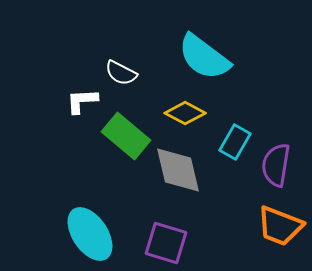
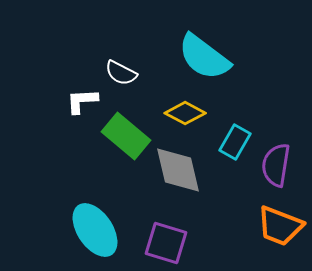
cyan ellipse: moved 5 px right, 4 px up
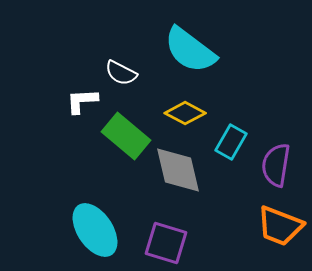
cyan semicircle: moved 14 px left, 7 px up
cyan rectangle: moved 4 px left
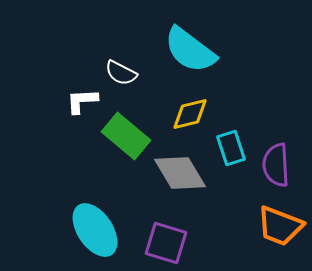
yellow diamond: moved 5 px right, 1 px down; rotated 42 degrees counterclockwise
cyan rectangle: moved 6 px down; rotated 48 degrees counterclockwise
purple semicircle: rotated 12 degrees counterclockwise
gray diamond: moved 2 px right, 3 px down; rotated 18 degrees counterclockwise
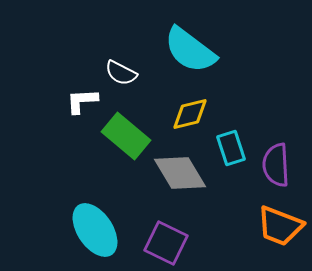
purple square: rotated 9 degrees clockwise
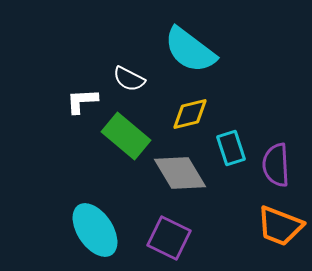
white semicircle: moved 8 px right, 6 px down
purple square: moved 3 px right, 5 px up
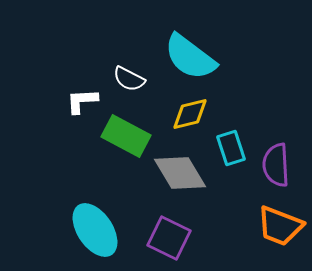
cyan semicircle: moved 7 px down
green rectangle: rotated 12 degrees counterclockwise
